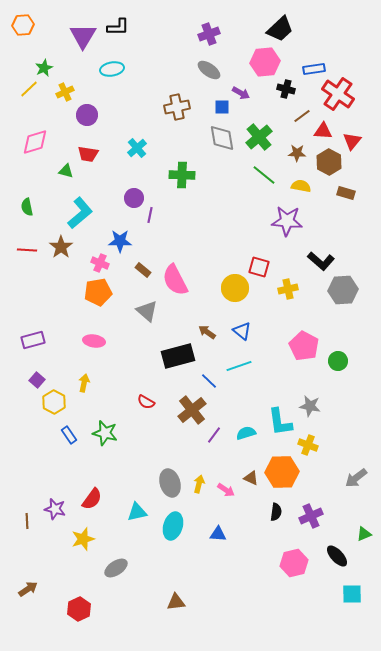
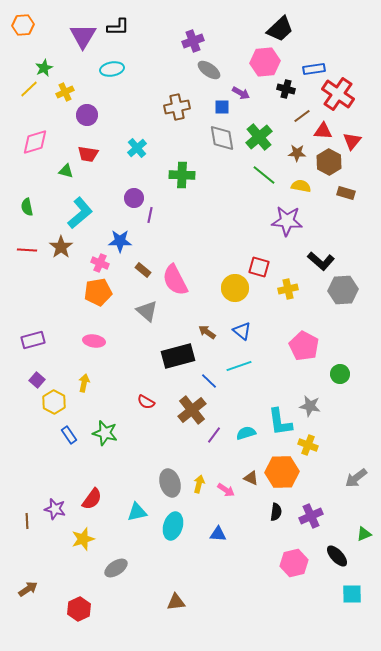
purple cross at (209, 34): moved 16 px left, 7 px down
green circle at (338, 361): moved 2 px right, 13 px down
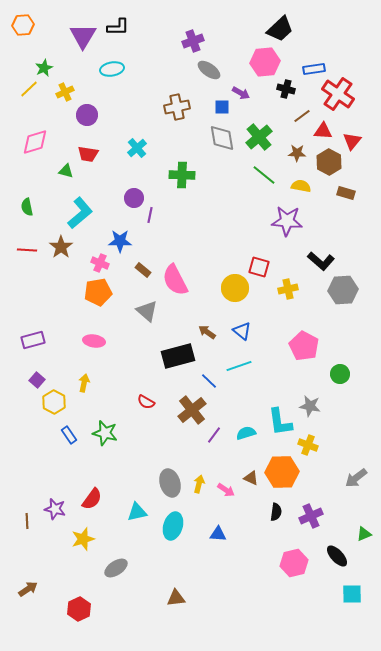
brown triangle at (176, 602): moved 4 px up
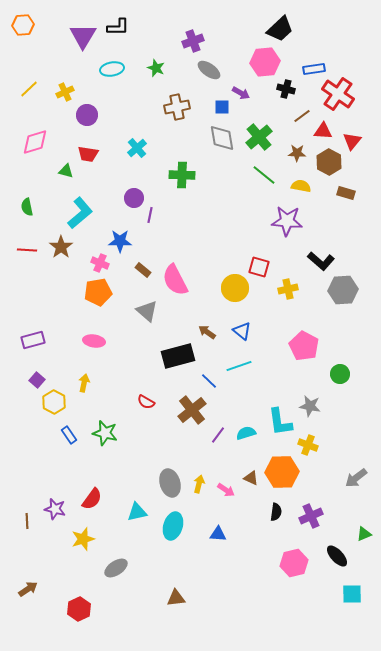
green star at (44, 68): moved 112 px right; rotated 24 degrees counterclockwise
purple line at (214, 435): moved 4 px right
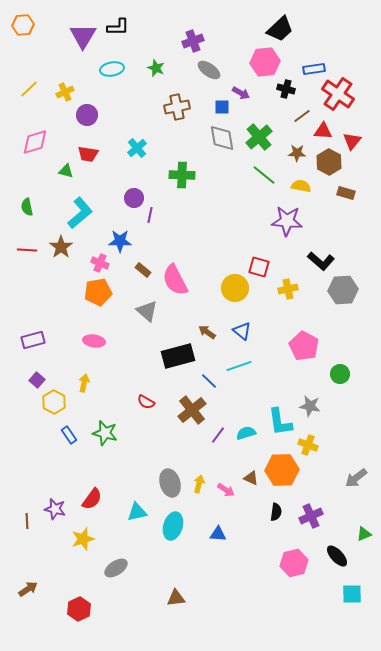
orange hexagon at (282, 472): moved 2 px up
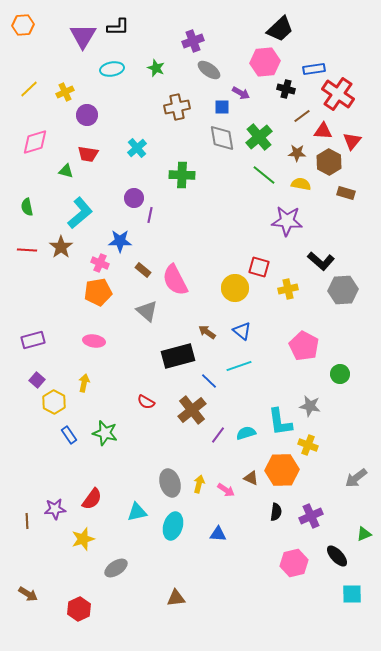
yellow semicircle at (301, 186): moved 2 px up
purple star at (55, 509): rotated 20 degrees counterclockwise
brown arrow at (28, 589): moved 5 px down; rotated 66 degrees clockwise
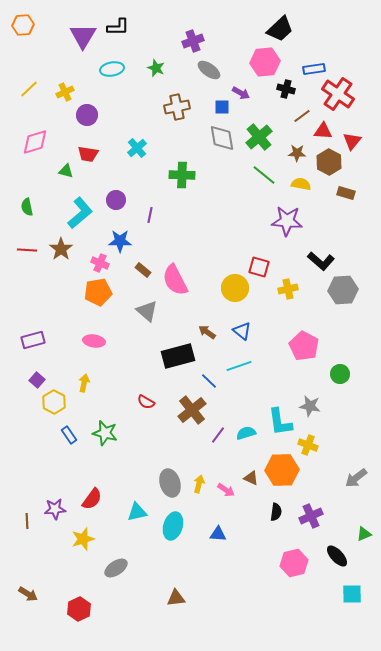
purple circle at (134, 198): moved 18 px left, 2 px down
brown star at (61, 247): moved 2 px down
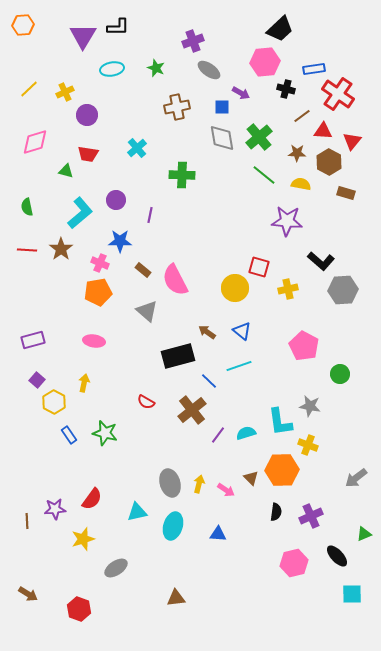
brown triangle at (251, 478): rotated 21 degrees clockwise
red hexagon at (79, 609): rotated 15 degrees counterclockwise
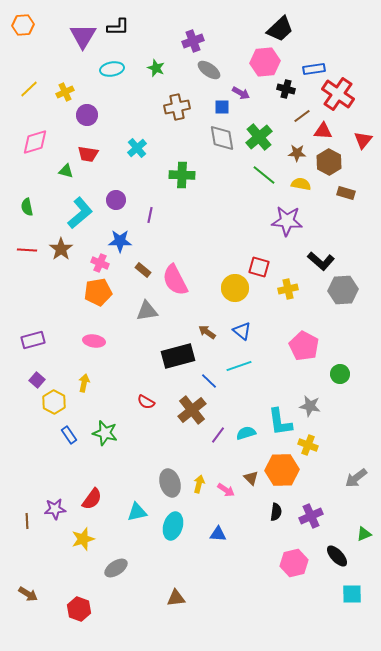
red triangle at (352, 141): moved 11 px right, 1 px up
gray triangle at (147, 311): rotated 50 degrees counterclockwise
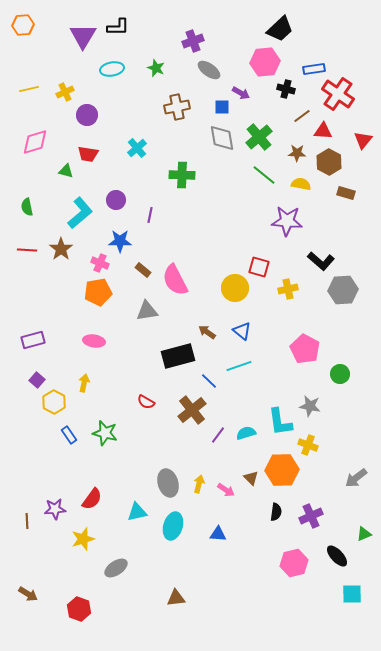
yellow line at (29, 89): rotated 30 degrees clockwise
pink pentagon at (304, 346): moved 1 px right, 3 px down
gray ellipse at (170, 483): moved 2 px left
